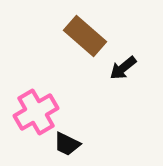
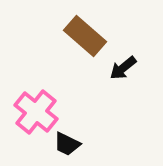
pink cross: rotated 21 degrees counterclockwise
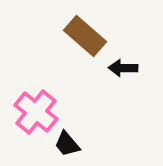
black arrow: rotated 40 degrees clockwise
black trapezoid: rotated 24 degrees clockwise
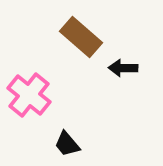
brown rectangle: moved 4 px left, 1 px down
pink cross: moved 7 px left, 17 px up
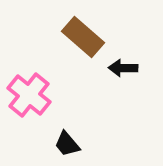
brown rectangle: moved 2 px right
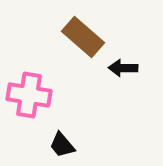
pink cross: rotated 30 degrees counterclockwise
black trapezoid: moved 5 px left, 1 px down
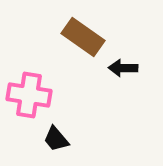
brown rectangle: rotated 6 degrees counterclockwise
black trapezoid: moved 6 px left, 6 px up
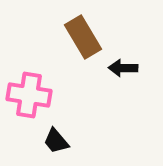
brown rectangle: rotated 24 degrees clockwise
black trapezoid: moved 2 px down
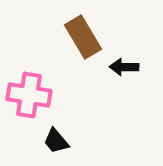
black arrow: moved 1 px right, 1 px up
